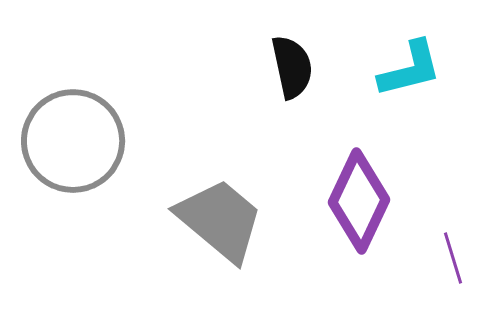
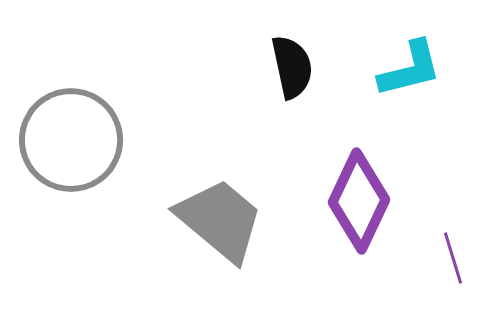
gray circle: moved 2 px left, 1 px up
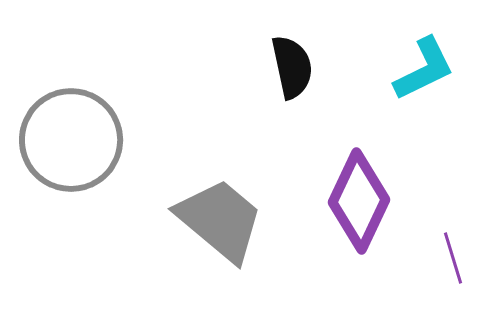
cyan L-shape: moved 14 px right; rotated 12 degrees counterclockwise
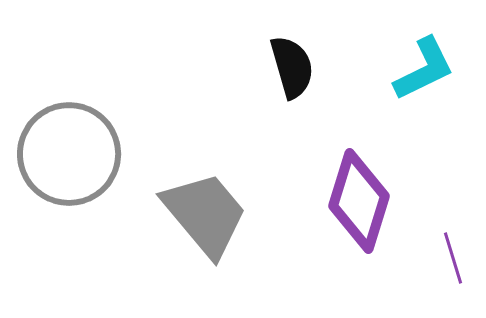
black semicircle: rotated 4 degrees counterclockwise
gray circle: moved 2 px left, 14 px down
purple diamond: rotated 8 degrees counterclockwise
gray trapezoid: moved 15 px left, 6 px up; rotated 10 degrees clockwise
